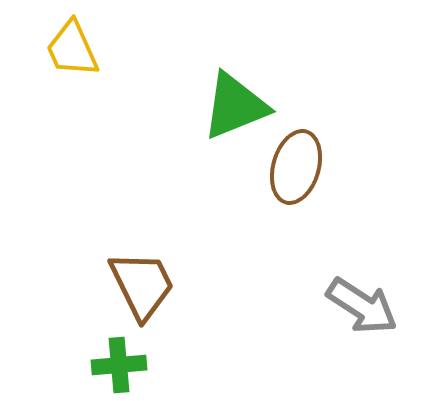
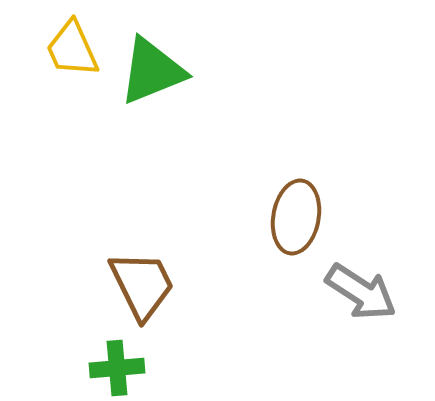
green triangle: moved 83 px left, 35 px up
brown ellipse: moved 50 px down; rotated 6 degrees counterclockwise
gray arrow: moved 1 px left, 14 px up
green cross: moved 2 px left, 3 px down
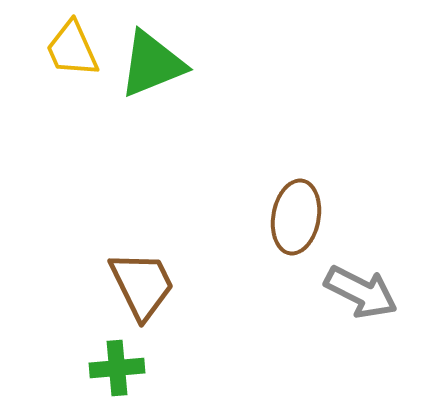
green triangle: moved 7 px up
gray arrow: rotated 6 degrees counterclockwise
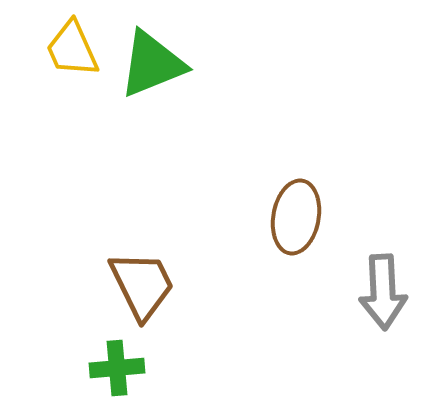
gray arrow: moved 22 px right; rotated 60 degrees clockwise
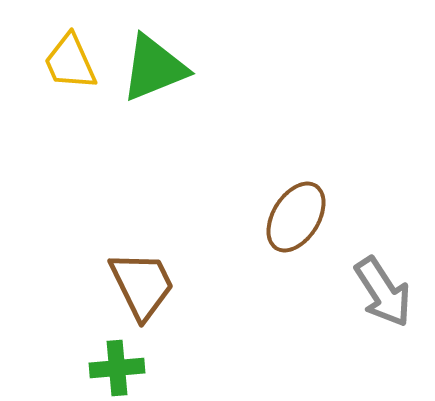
yellow trapezoid: moved 2 px left, 13 px down
green triangle: moved 2 px right, 4 px down
brown ellipse: rotated 22 degrees clockwise
gray arrow: rotated 30 degrees counterclockwise
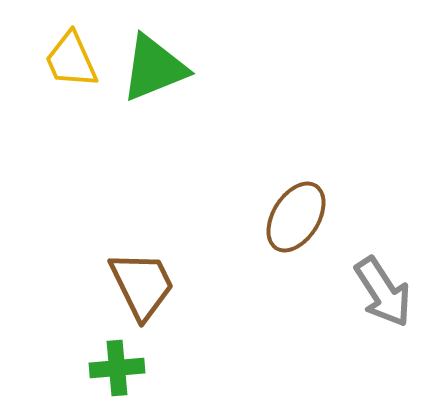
yellow trapezoid: moved 1 px right, 2 px up
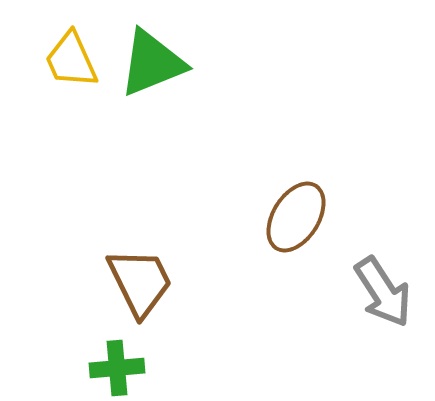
green triangle: moved 2 px left, 5 px up
brown trapezoid: moved 2 px left, 3 px up
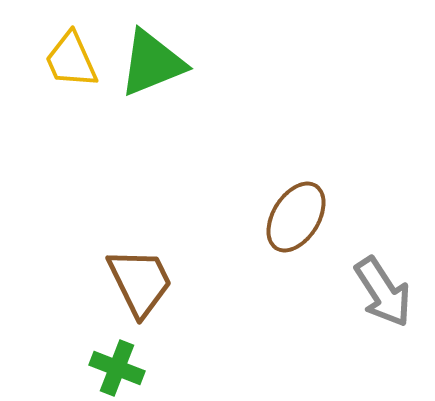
green cross: rotated 26 degrees clockwise
